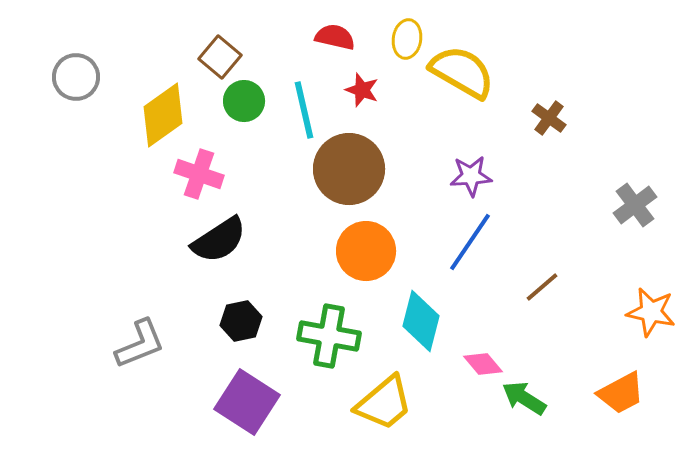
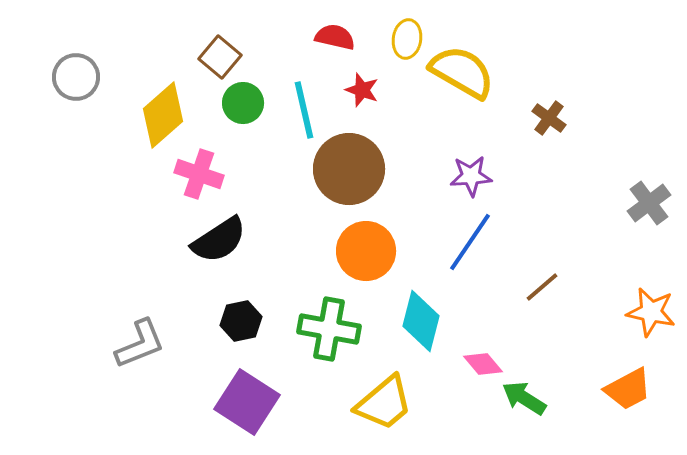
green circle: moved 1 px left, 2 px down
yellow diamond: rotated 6 degrees counterclockwise
gray cross: moved 14 px right, 2 px up
green cross: moved 7 px up
orange trapezoid: moved 7 px right, 4 px up
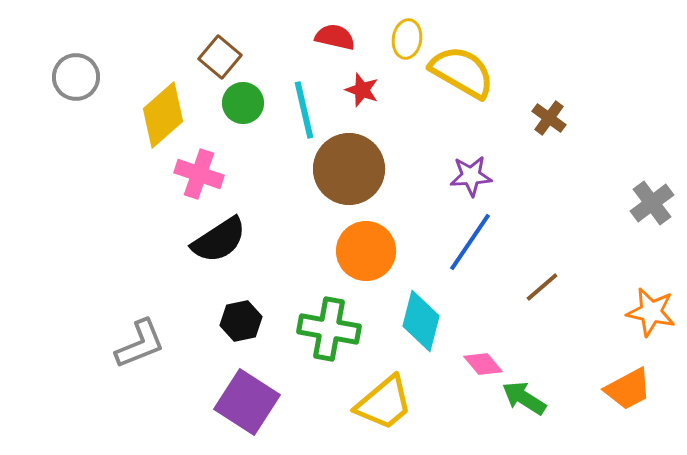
gray cross: moved 3 px right
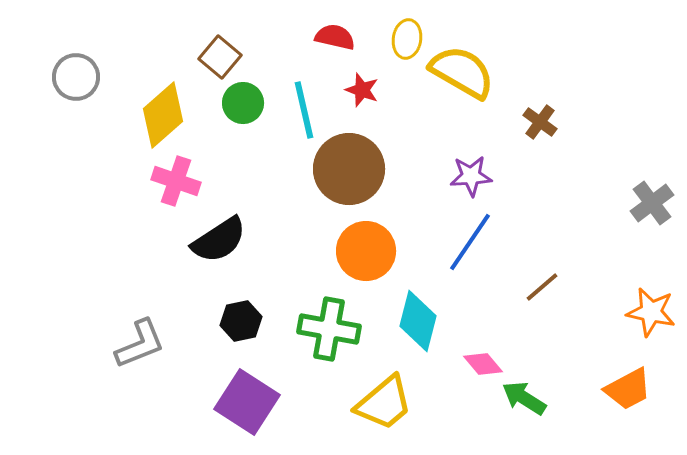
brown cross: moved 9 px left, 4 px down
pink cross: moved 23 px left, 7 px down
cyan diamond: moved 3 px left
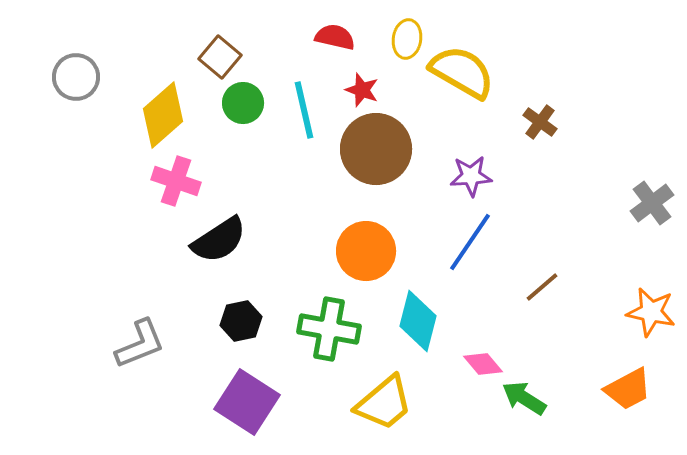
brown circle: moved 27 px right, 20 px up
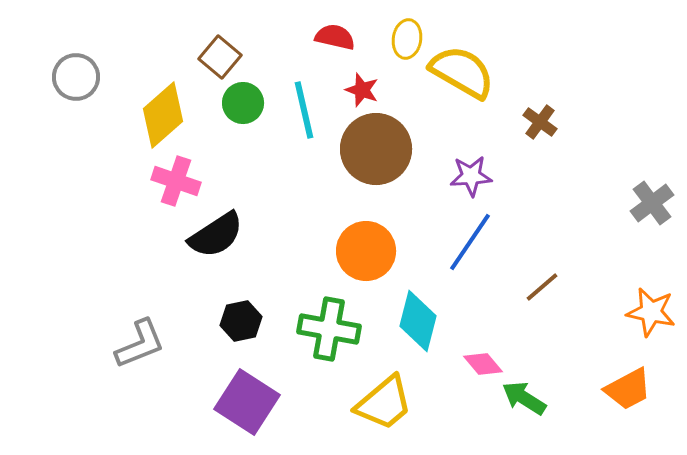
black semicircle: moved 3 px left, 5 px up
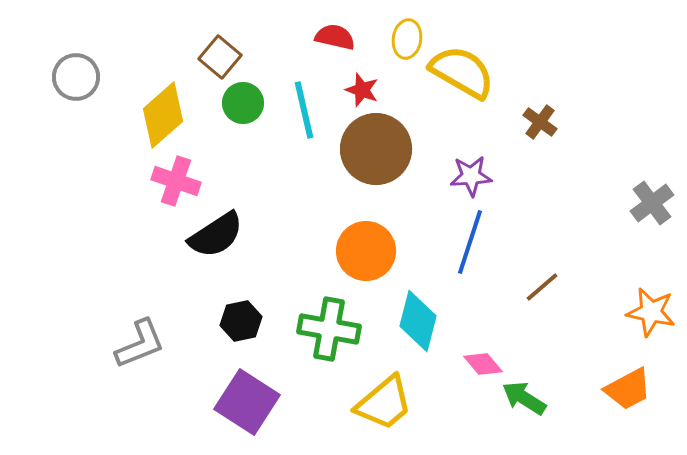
blue line: rotated 16 degrees counterclockwise
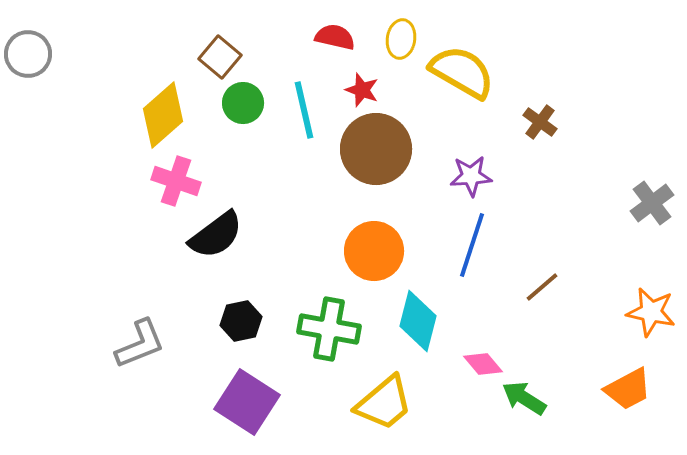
yellow ellipse: moved 6 px left
gray circle: moved 48 px left, 23 px up
black semicircle: rotated 4 degrees counterclockwise
blue line: moved 2 px right, 3 px down
orange circle: moved 8 px right
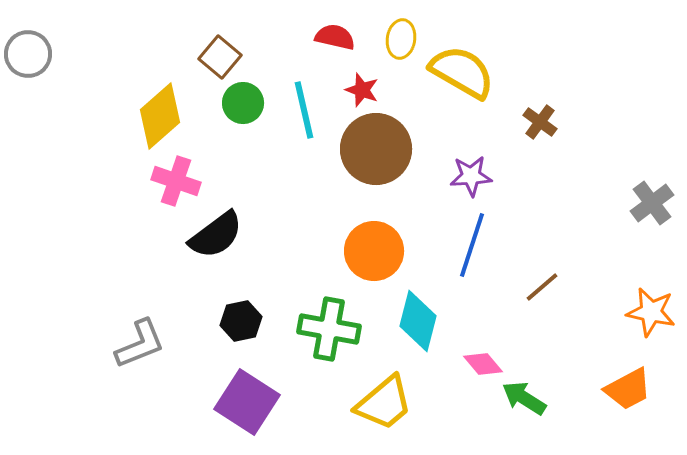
yellow diamond: moved 3 px left, 1 px down
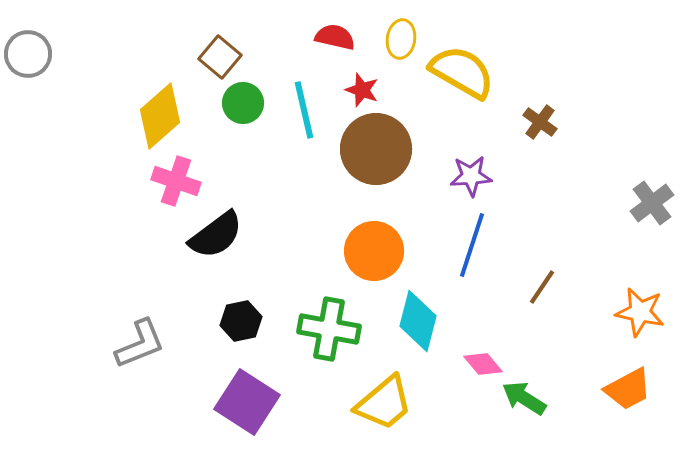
brown line: rotated 15 degrees counterclockwise
orange star: moved 11 px left
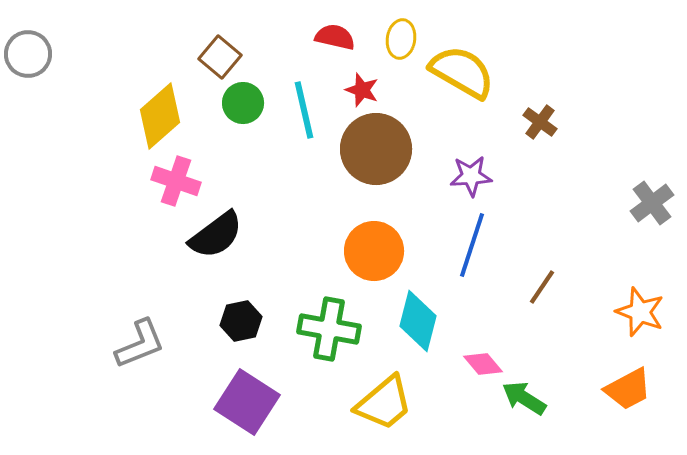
orange star: rotated 9 degrees clockwise
